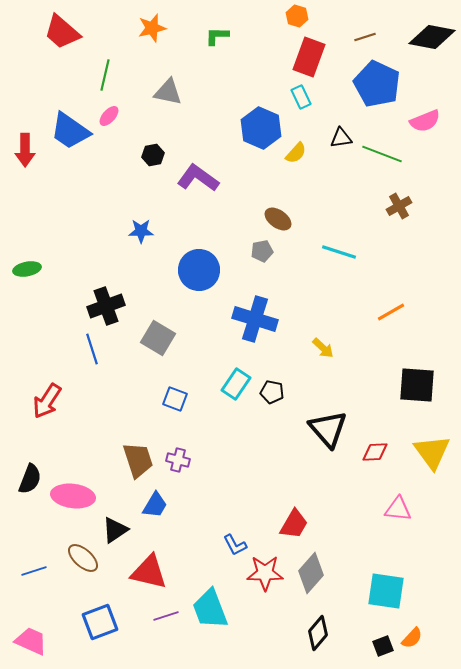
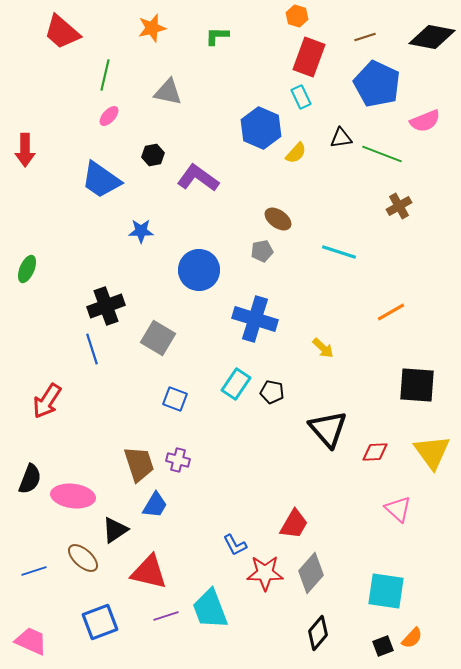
blue trapezoid at (70, 131): moved 31 px right, 49 px down
green ellipse at (27, 269): rotated 56 degrees counterclockwise
brown trapezoid at (138, 460): moved 1 px right, 4 px down
pink triangle at (398, 509): rotated 36 degrees clockwise
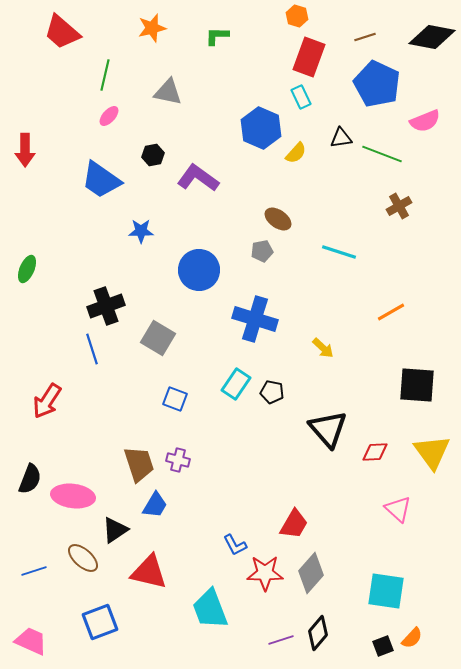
purple line at (166, 616): moved 115 px right, 24 px down
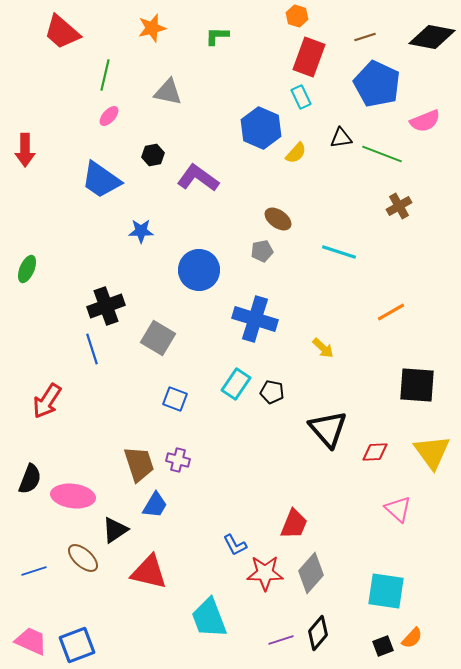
red trapezoid at (294, 524): rotated 8 degrees counterclockwise
cyan trapezoid at (210, 609): moved 1 px left, 9 px down
blue square at (100, 622): moved 23 px left, 23 px down
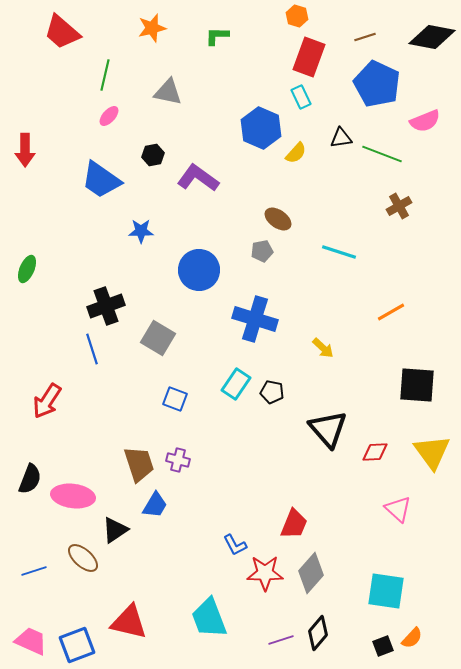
red triangle at (149, 572): moved 20 px left, 50 px down
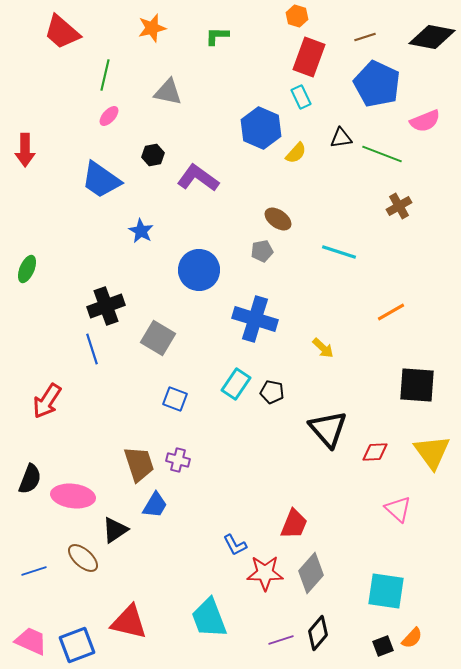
blue star at (141, 231): rotated 30 degrees clockwise
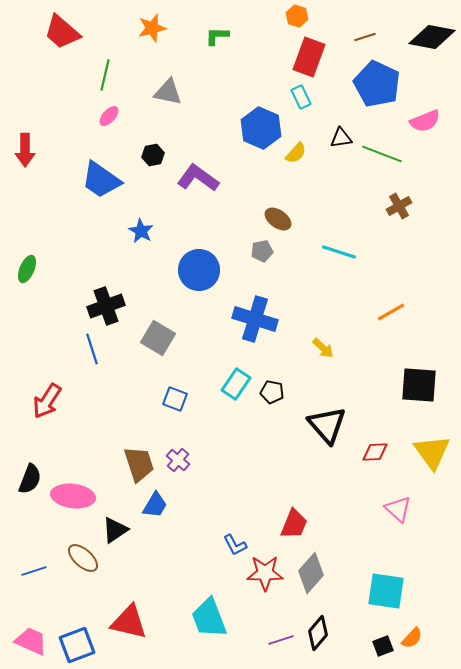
black square at (417, 385): moved 2 px right
black triangle at (328, 429): moved 1 px left, 4 px up
purple cross at (178, 460): rotated 25 degrees clockwise
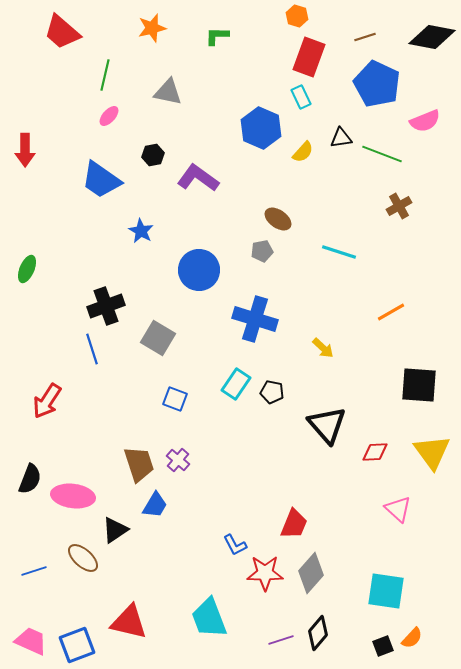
yellow semicircle at (296, 153): moved 7 px right, 1 px up
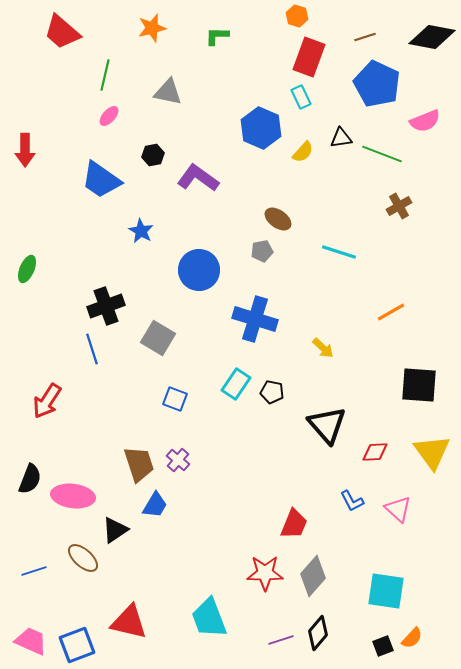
blue L-shape at (235, 545): moved 117 px right, 44 px up
gray diamond at (311, 573): moved 2 px right, 3 px down
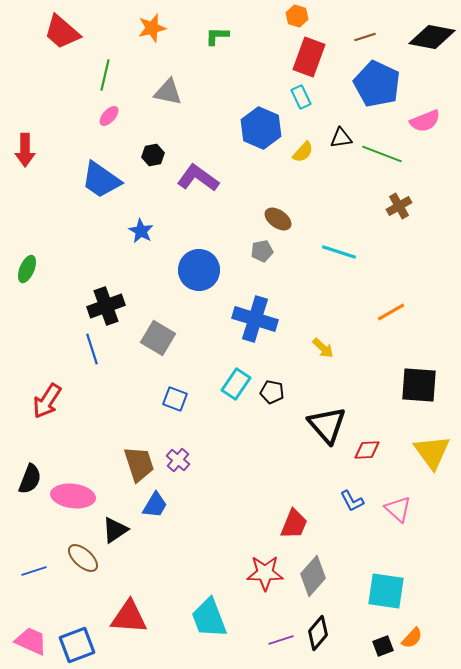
red diamond at (375, 452): moved 8 px left, 2 px up
red triangle at (129, 622): moved 5 px up; rotated 9 degrees counterclockwise
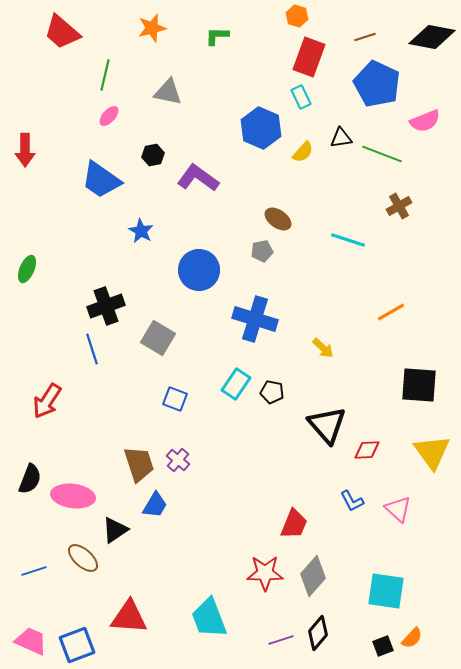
cyan line at (339, 252): moved 9 px right, 12 px up
